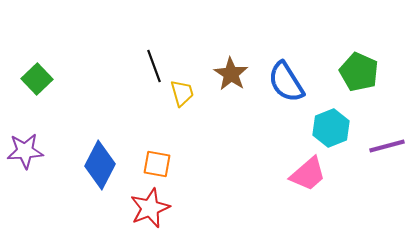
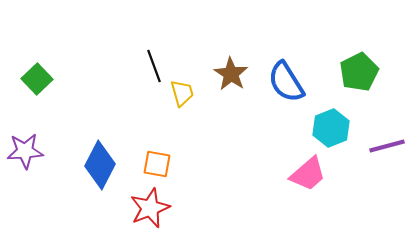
green pentagon: rotated 21 degrees clockwise
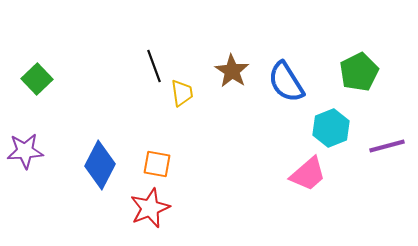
brown star: moved 1 px right, 3 px up
yellow trapezoid: rotated 8 degrees clockwise
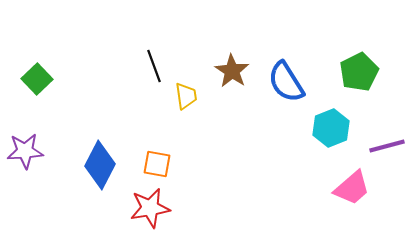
yellow trapezoid: moved 4 px right, 3 px down
pink trapezoid: moved 44 px right, 14 px down
red star: rotated 12 degrees clockwise
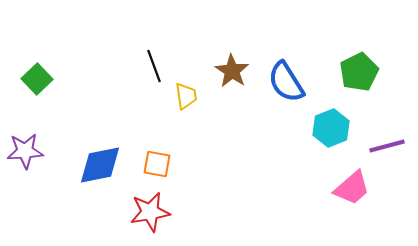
blue diamond: rotated 51 degrees clockwise
red star: moved 4 px down
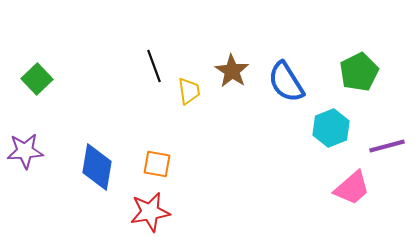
yellow trapezoid: moved 3 px right, 5 px up
blue diamond: moved 3 px left, 2 px down; rotated 69 degrees counterclockwise
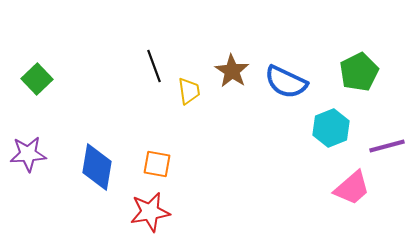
blue semicircle: rotated 33 degrees counterclockwise
purple star: moved 3 px right, 3 px down
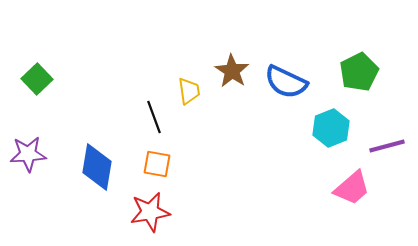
black line: moved 51 px down
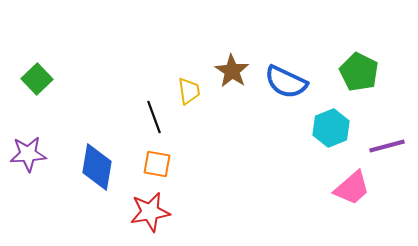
green pentagon: rotated 18 degrees counterclockwise
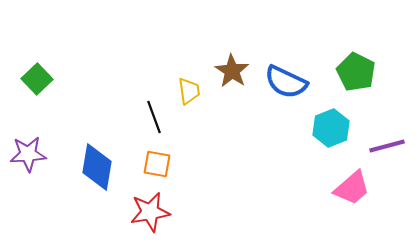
green pentagon: moved 3 px left
